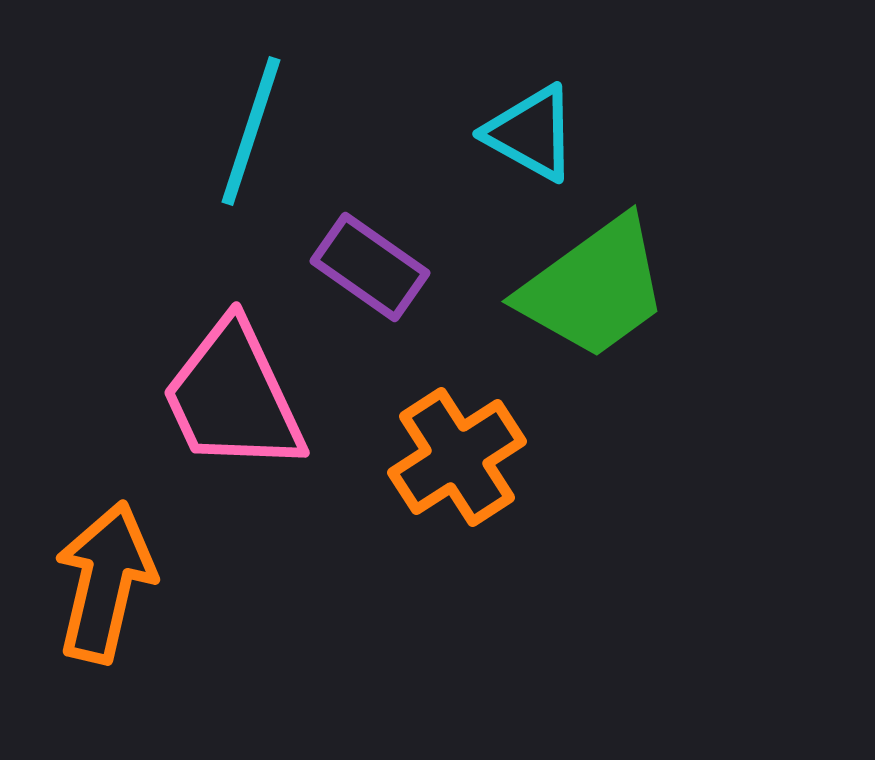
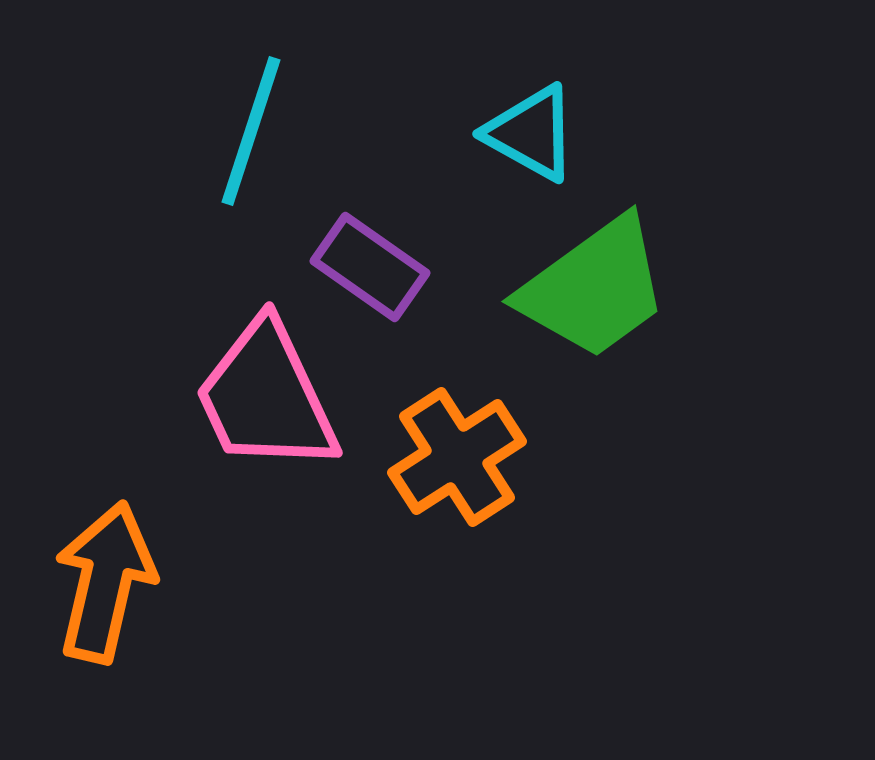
pink trapezoid: moved 33 px right
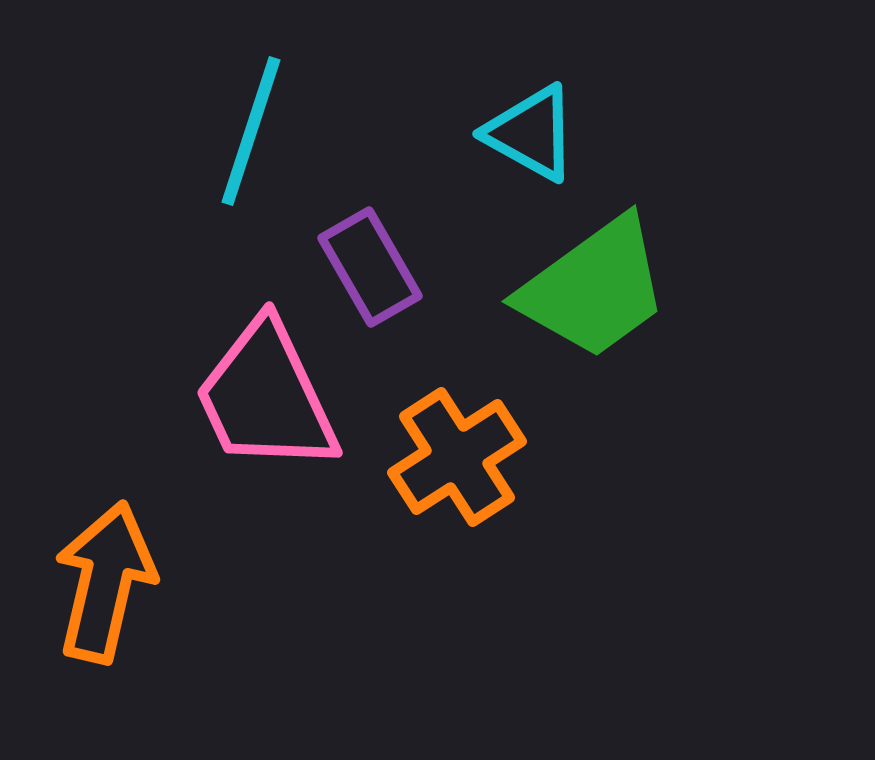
purple rectangle: rotated 25 degrees clockwise
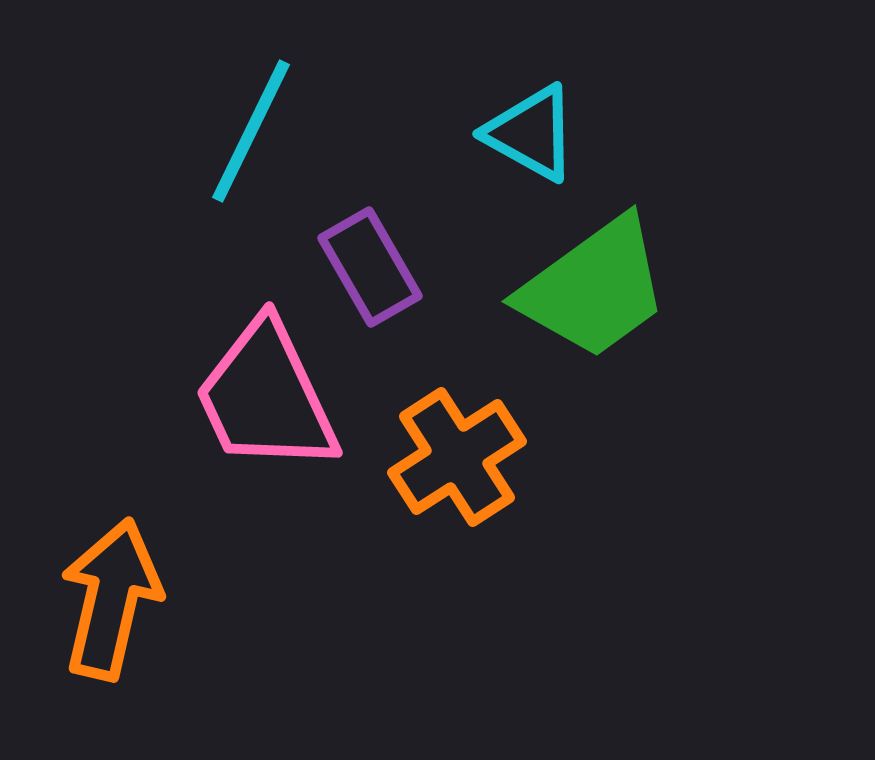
cyan line: rotated 8 degrees clockwise
orange arrow: moved 6 px right, 17 px down
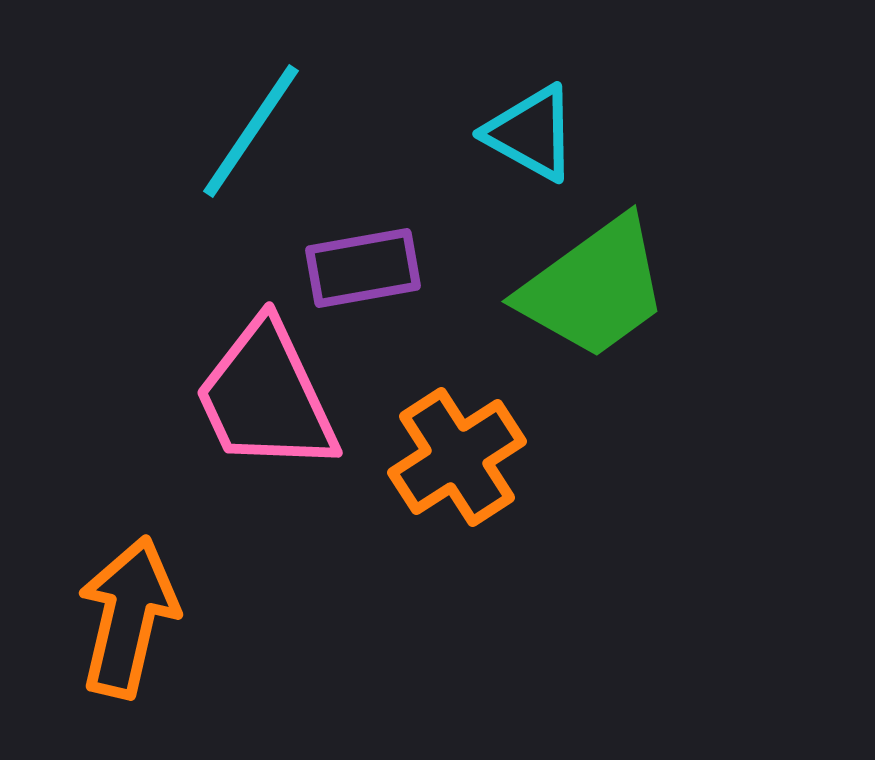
cyan line: rotated 8 degrees clockwise
purple rectangle: moved 7 px left, 1 px down; rotated 70 degrees counterclockwise
orange arrow: moved 17 px right, 18 px down
